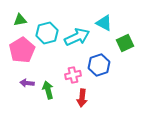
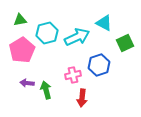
green arrow: moved 2 px left
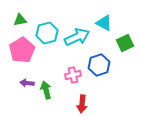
red arrow: moved 6 px down
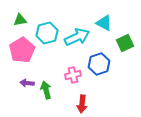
blue hexagon: moved 1 px up
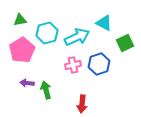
pink cross: moved 10 px up
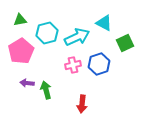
pink pentagon: moved 1 px left, 1 px down
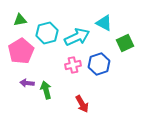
red arrow: rotated 36 degrees counterclockwise
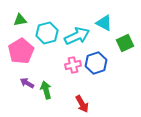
cyan arrow: moved 1 px up
blue hexagon: moved 3 px left, 1 px up
purple arrow: rotated 24 degrees clockwise
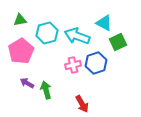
cyan arrow: rotated 135 degrees counterclockwise
green square: moved 7 px left, 1 px up
